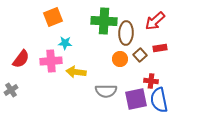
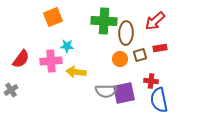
cyan star: moved 2 px right, 3 px down
brown square: rotated 24 degrees clockwise
purple square: moved 12 px left, 6 px up
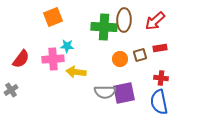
green cross: moved 6 px down
brown ellipse: moved 2 px left, 13 px up
pink cross: moved 2 px right, 2 px up
red cross: moved 10 px right, 3 px up
gray semicircle: moved 1 px left, 1 px down
blue semicircle: moved 2 px down
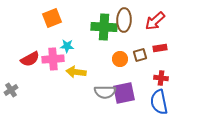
orange square: moved 1 px left, 1 px down
red semicircle: moved 9 px right; rotated 24 degrees clockwise
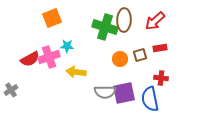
green cross: moved 1 px right; rotated 15 degrees clockwise
pink cross: moved 4 px left, 2 px up; rotated 15 degrees counterclockwise
blue semicircle: moved 9 px left, 3 px up
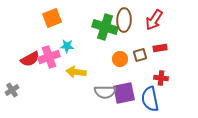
red arrow: moved 1 px left, 1 px up; rotated 15 degrees counterclockwise
gray cross: moved 1 px right
